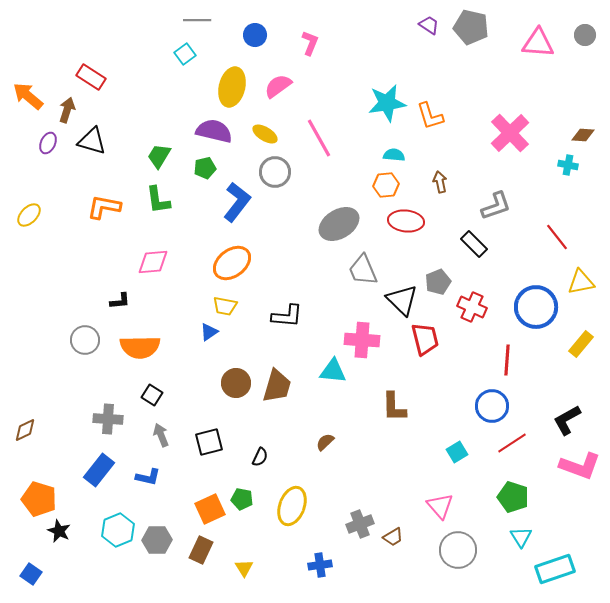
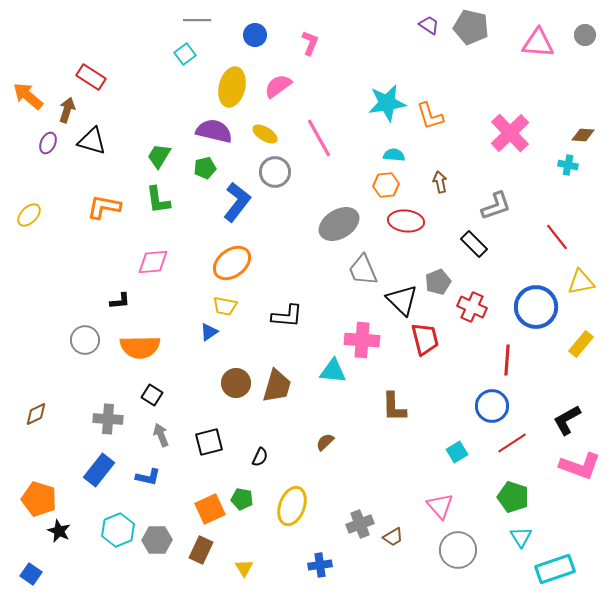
brown diamond at (25, 430): moved 11 px right, 16 px up
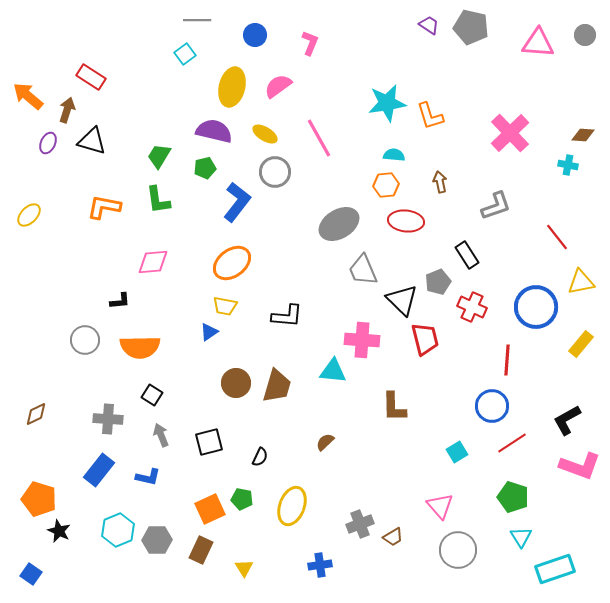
black rectangle at (474, 244): moved 7 px left, 11 px down; rotated 12 degrees clockwise
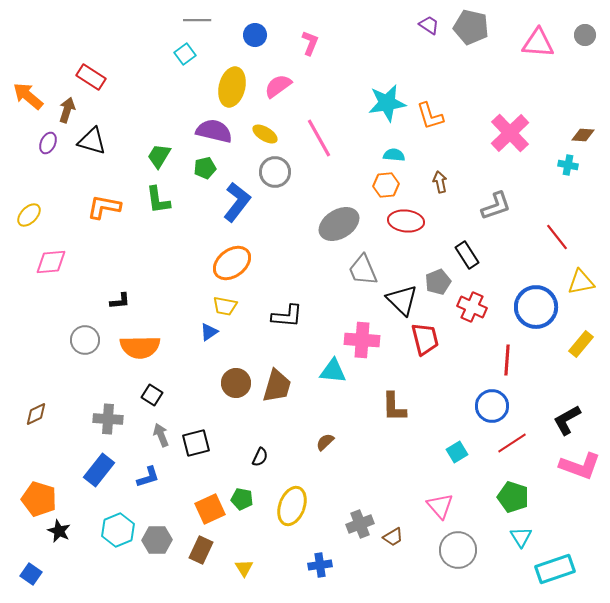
pink diamond at (153, 262): moved 102 px left
black square at (209, 442): moved 13 px left, 1 px down
blue L-shape at (148, 477): rotated 30 degrees counterclockwise
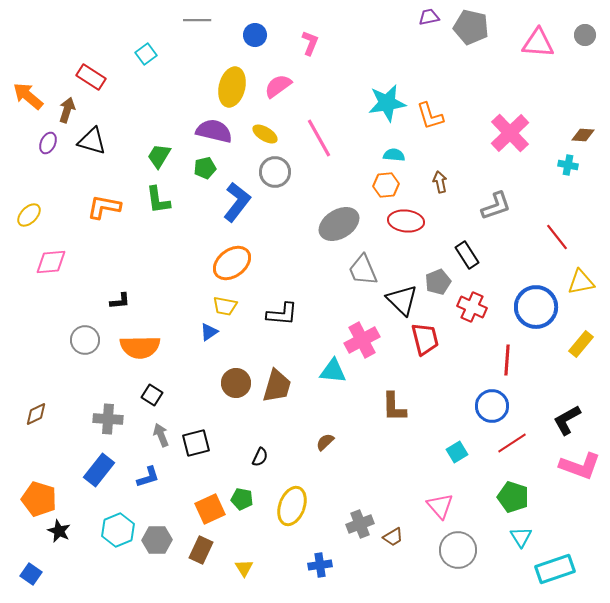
purple trapezoid at (429, 25): moved 8 px up; rotated 45 degrees counterclockwise
cyan square at (185, 54): moved 39 px left
black L-shape at (287, 316): moved 5 px left, 2 px up
pink cross at (362, 340): rotated 32 degrees counterclockwise
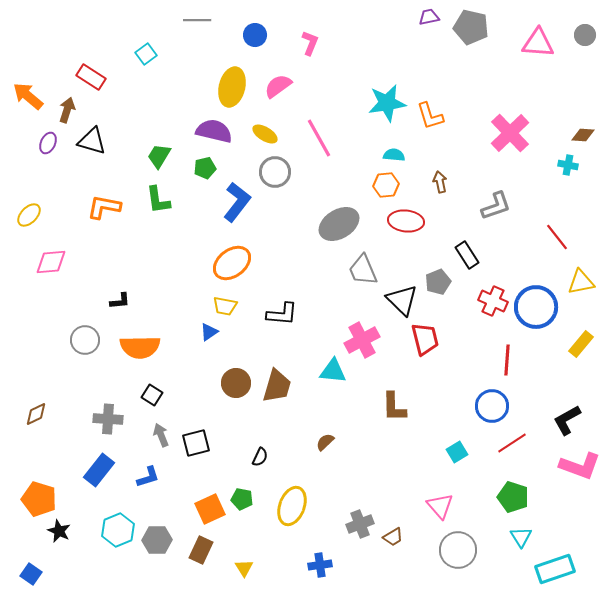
red cross at (472, 307): moved 21 px right, 6 px up
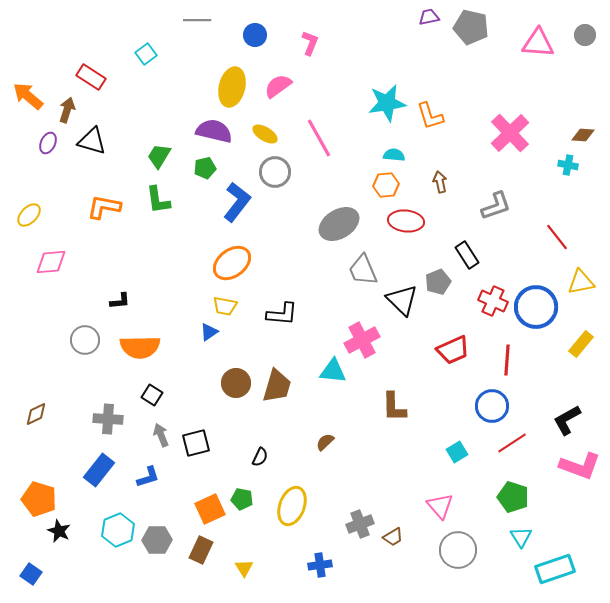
red trapezoid at (425, 339): moved 28 px right, 11 px down; rotated 80 degrees clockwise
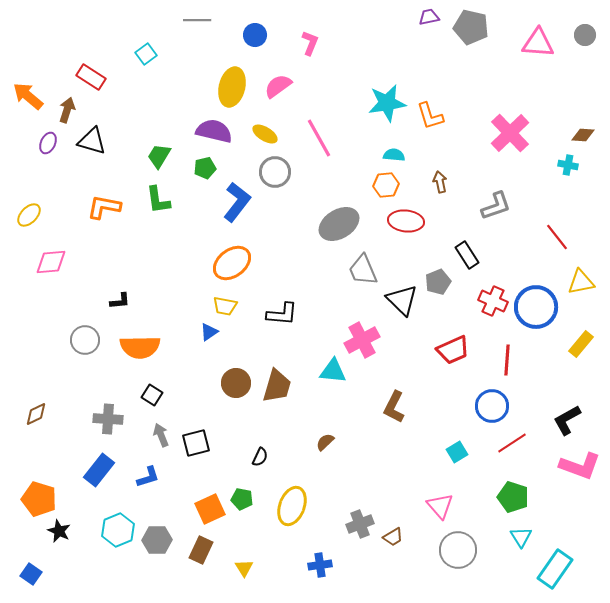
brown L-shape at (394, 407): rotated 28 degrees clockwise
cyan rectangle at (555, 569): rotated 36 degrees counterclockwise
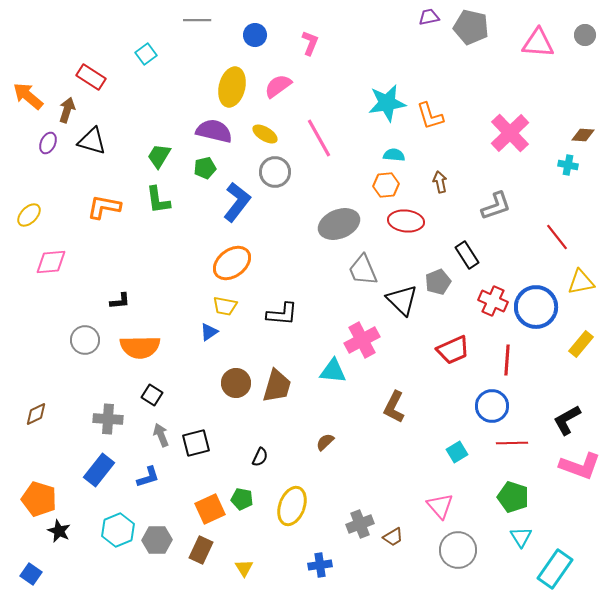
gray ellipse at (339, 224): rotated 9 degrees clockwise
red line at (512, 443): rotated 32 degrees clockwise
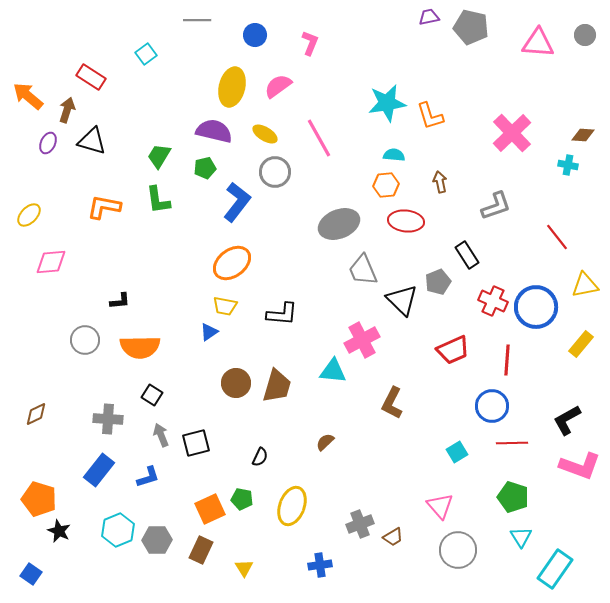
pink cross at (510, 133): moved 2 px right
yellow triangle at (581, 282): moved 4 px right, 3 px down
brown L-shape at (394, 407): moved 2 px left, 4 px up
